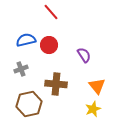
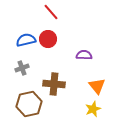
red circle: moved 1 px left, 6 px up
purple semicircle: rotated 56 degrees counterclockwise
gray cross: moved 1 px right, 1 px up
brown cross: moved 2 px left
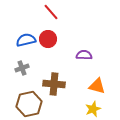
orange triangle: rotated 36 degrees counterclockwise
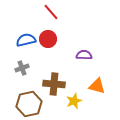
yellow star: moved 19 px left, 8 px up
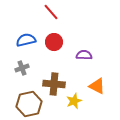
red circle: moved 6 px right, 3 px down
orange triangle: rotated 12 degrees clockwise
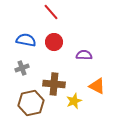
blue semicircle: rotated 24 degrees clockwise
brown hexagon: moved 2 px right, 1 px up
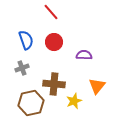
blue semicircle: rotated 60 degrees clockwise
orange triangle: rotated 42 degrees clockwise
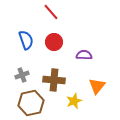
gray cross: moved 7 px down
brown cross: moved 4 px up
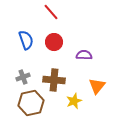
gray cross: moved 1 px right, 2 px down
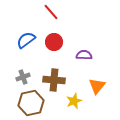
blue semicircle: rotated 108 degrees counterclockwise
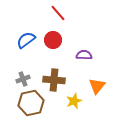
red line: moved 7 px right, 1 px down
red circle: moved 1 px left, 2 px up
gray cross: moved 2 px down
